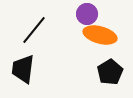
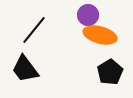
purple circle: moved 1 px right, 1 px down
black trapezoid: moved 2 px right; rotated 44 degrees counterclockwise
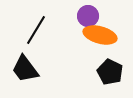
purple circle: moved 1 px down
black line: moved 2 px right; rotated 8 degrees counterclockwise
black pentagon: rotated 15 degrees counterclockwise
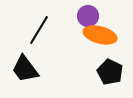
black line: moved 3 px right
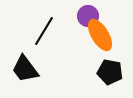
black line: moved 5 px right, 1 px down
orange ellipse: rotated 44 degrees clockwise
black pentagon: rotated 15 degrees counterclockwise
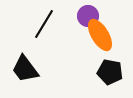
black line: moved 7 px up
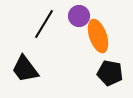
purple circle: moved 9 px left
orange ellipse: moved 2 px left, 1 px down; rotated 12 degrees clockwise
black pentagon: moved 1 px down
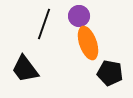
black line: rotated 12 degrees counterclockwise
orange ellipse: moved 10 px left, 7 px down
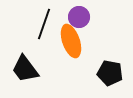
purple circle: moved 1 px down
orange ellipse: moved 17 px left, 2 px up
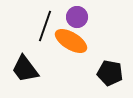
purple circle: moved 2 px left
black line: moved 1 px right, 2 px down
orange ellipse: rotated 40 degrees counterclockwise
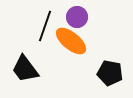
orange ellipse: rotated 8 degrees clockwise
